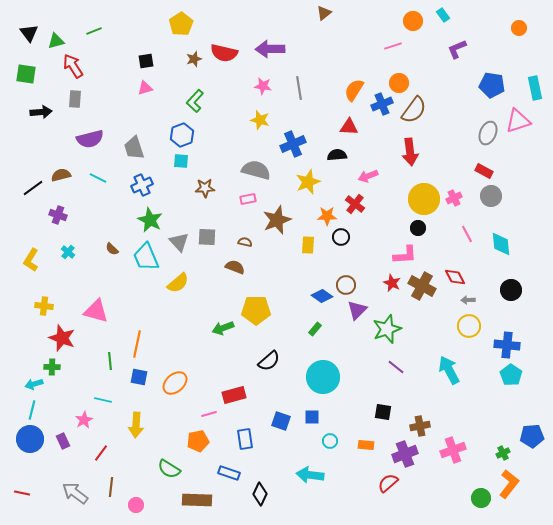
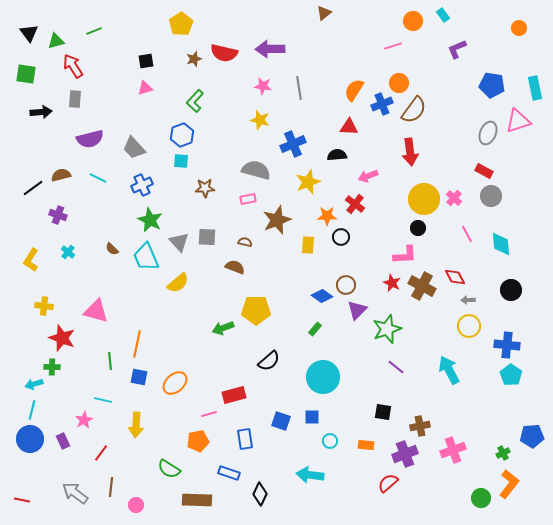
gray trapezoid at (134, 148): rotated 25 degrees counterclockwise
pink cross at (454, 198): rotated 21 degrees counterclockwise
red line at (22, 493): moved 7 px down
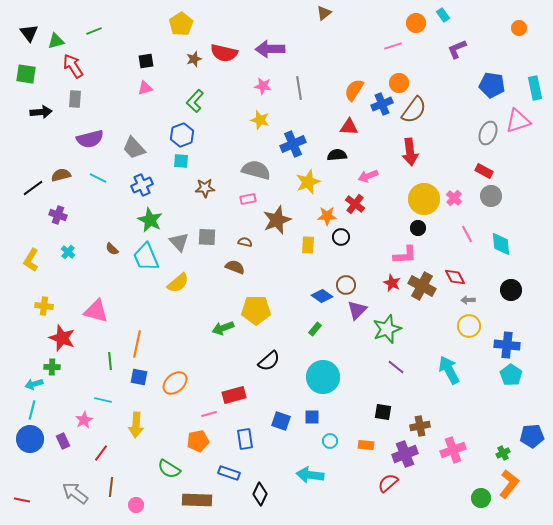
orange circle at (413, 21): moved 3 px right, 2 px down
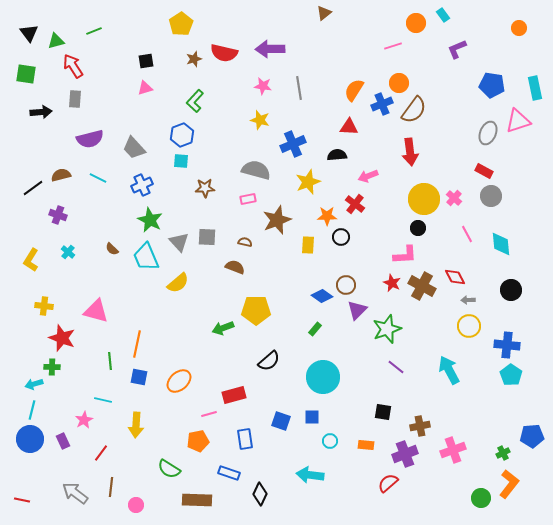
orange ellipse at (175, 383): moved 4 px right, 2 px up
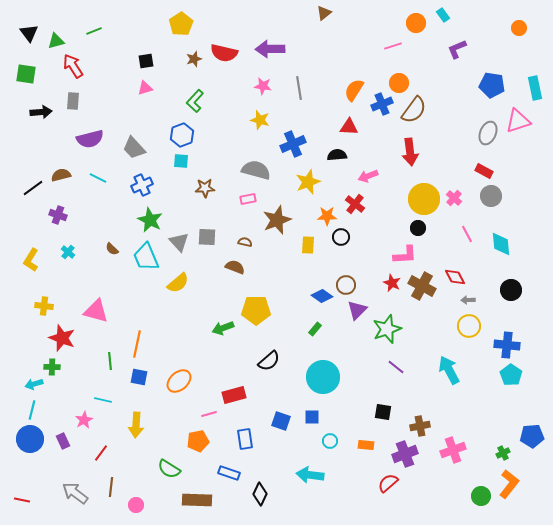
gray rectangle at (75, 99): moved 2 px left, 2 px down
green circle at (481, 498): moved 2 px up
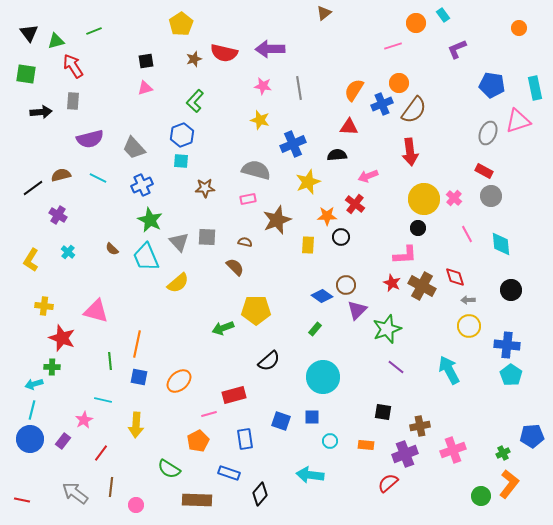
purple cross at (58, 215): rotated 12 degrees clockwise
brown semicircle at (235, 267): rotated 24 degrees clockwise
red diamond at (455, 277): rotated 10 degrees clockwise
purple rectangle at (63, 441): rotated 63 degrees clockwise
orange pentagon at (198, 441): rotated 15 degrees counterclockwise
black diamond at (260, 494): rotated 15 degrees clockwise
